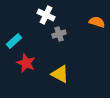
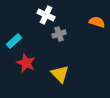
yellow triangle: rotated 18 degrees clockwise
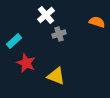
white cross: rotated 24 degrees clockwise
yellow triangle: moved 4 px left, 2 px down; rotated 24 degrees counterclockwise
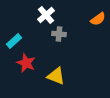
orange semicircle: moved 1 px right, 3 px up; rotated 126 degrees clockwise
gray cross: rotated 24 degrees clockwise
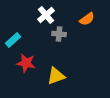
orange semicircle: moved 11 px left
cyan rectangle: moved 1 px left, 1 px up
red star: rotated 12 degrees counterclockwise
yellow triangle: rotated 42 degrees counterclockwise
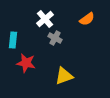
white cross: moved 1 px left, 4 px down
gray cross: moved 4 px left, 4 px down; rotated 24 degrees clockwise
cyan rectangle: rotated 42 degrees counterclockwise
yellow triangle: moved 8 px right
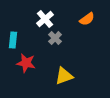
gray cross: rotated 16 degrees clockwise
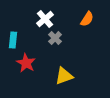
orange semicircle: rotated 21 degrees counterclockwise
red star: rotated 18 degrees clockwise
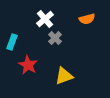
orange semicircle: rotated 42 degrees clockwise
cyan rectangle: moved 1 px left, 2 px down; rotated 14 degrees clockwise
red star: moved 2 px right, 2 px down
